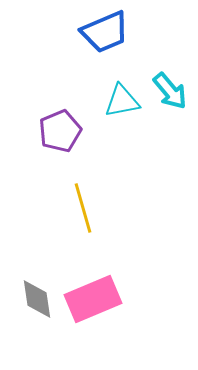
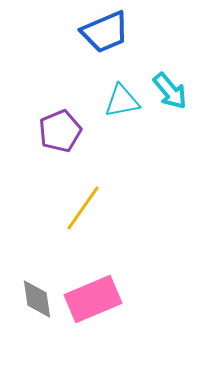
yellow line: rotated 51 degrees clockwise
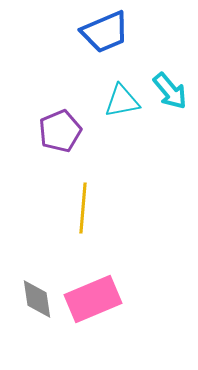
yellow line: rotated 30 degrees counterclockwise
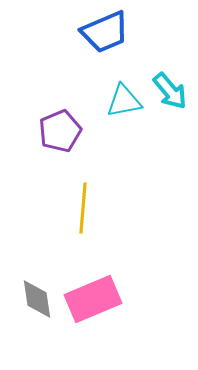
cyan triangle: moved 2 px right
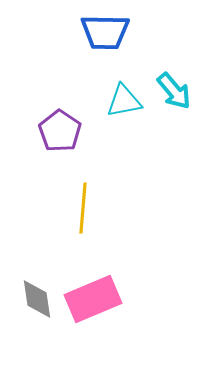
blue trapezoid: rotated 24 degrees clockwise
cyan arrow: moved 4 px right
purple pentagon: rotated 15 degrees counterclockwise
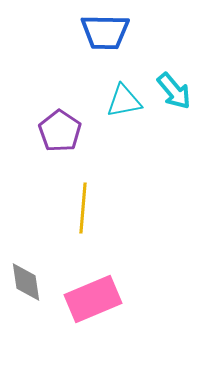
gray diamond: moved 11 px left, 17 px up
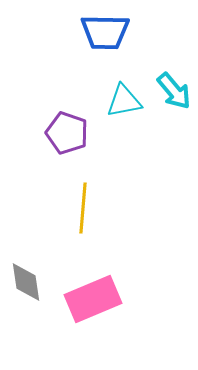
purple pentagon: moved 7 px right, 2 px down; rotated 15 degrees counterclockwise
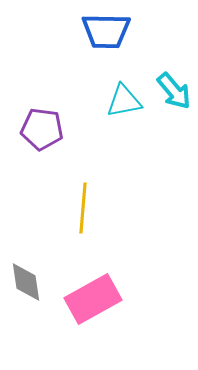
blue trapezoid: moved 1 px right, 1 px up
purple pentagon: moved 25 px left, 4 px up; rotated 12 degrees counterclockwise
pink rectangle: rotated 6 degrees counterclockwise
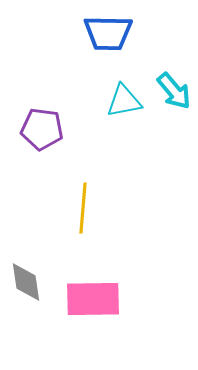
blue trapezoid: moved 2 px right, 2 px down
pink rectangle: rotated 28 degrees clockwise
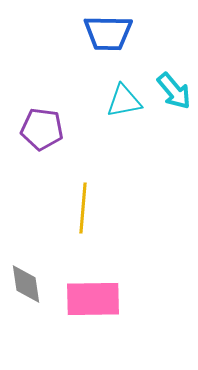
gray diamond: moved 2 px down
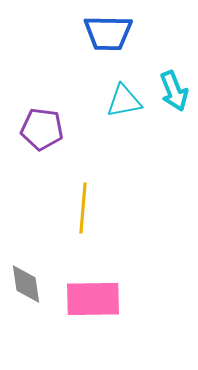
cyan arrow: rotated 18 degrees clockwise
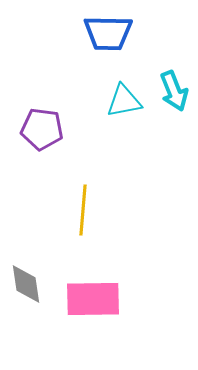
yellow line: moved 2 px down
